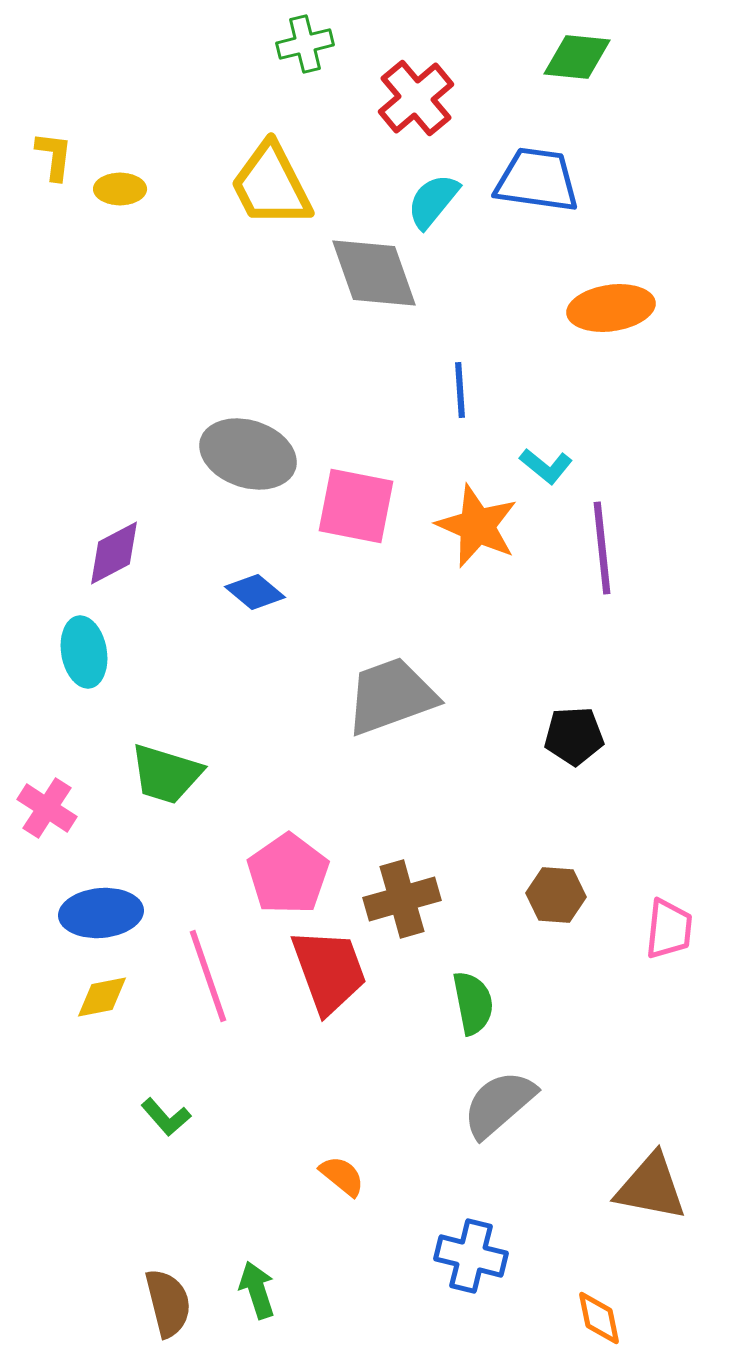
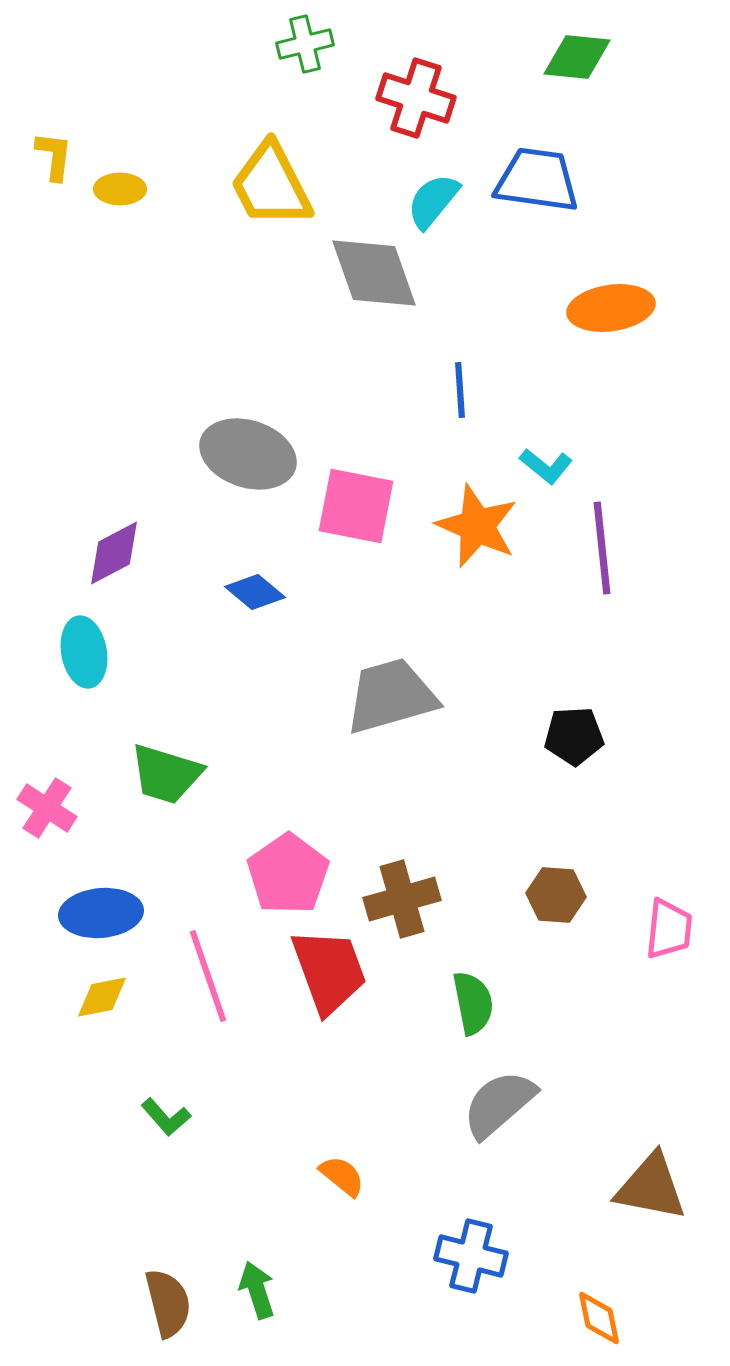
red cross: rotated 32 degrees counterclockwise
gray trapezoid: rotated 4 degrees clockwise
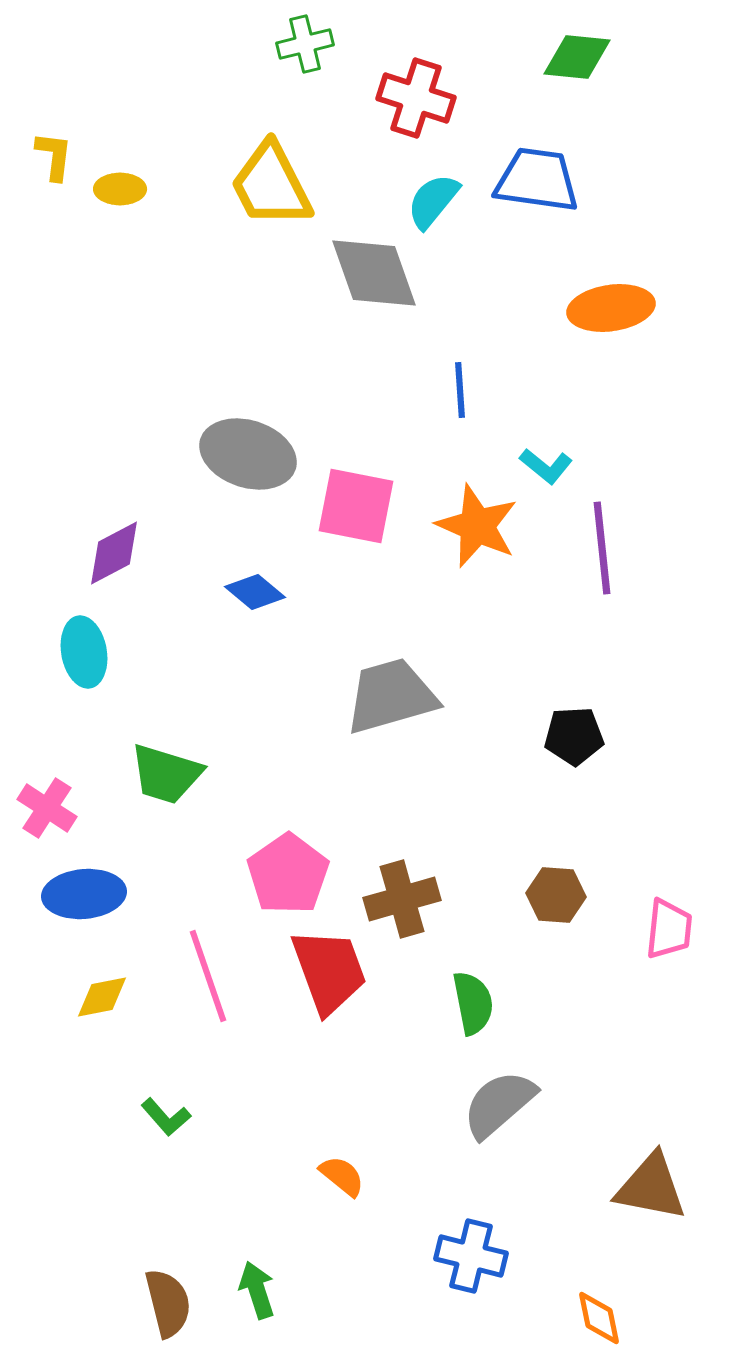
blue ellipse: moved 17 px left, 19 px up
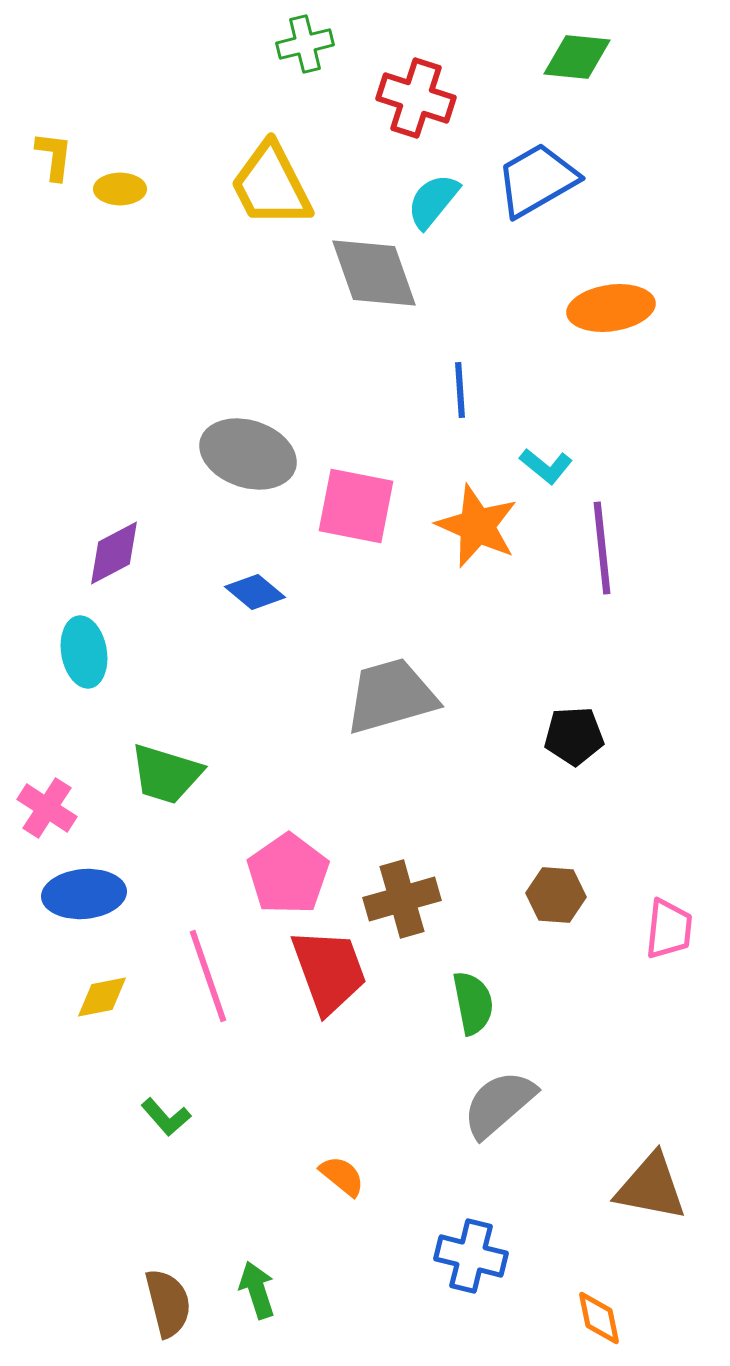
blue trapezoid: rotated 38 degrees counterclockwise
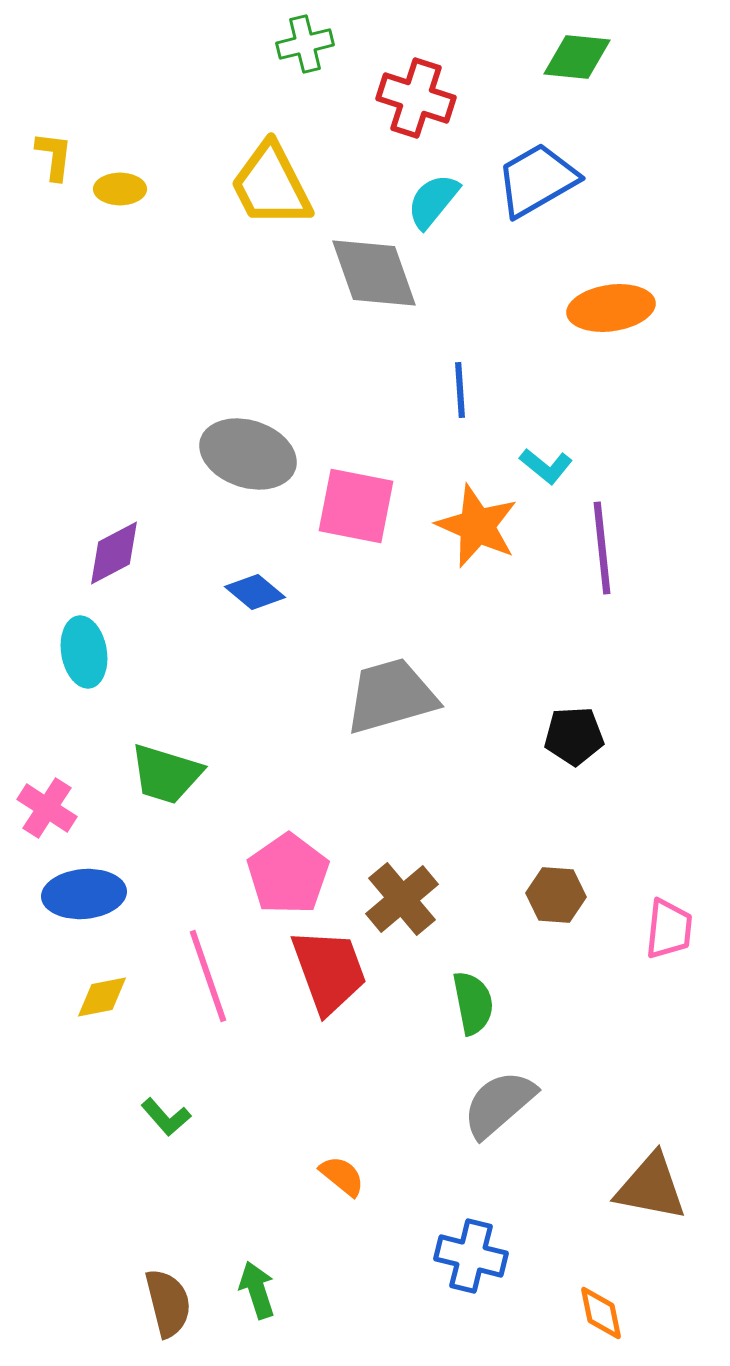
brown cross: rotated 24 degrees counterclockwise
orange diamond: moved 2 px right, 5 px up
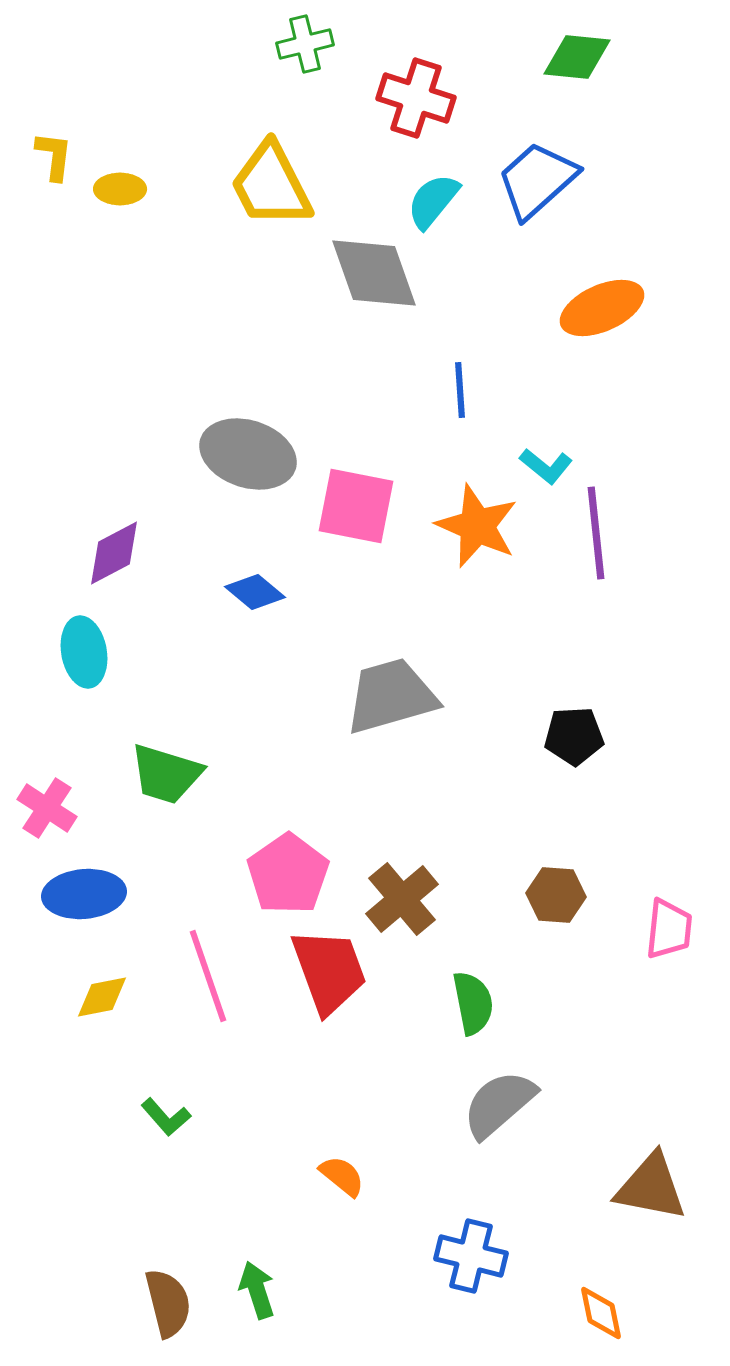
blue trapezoid: rotated 12 degrees counterclockwise
orange ellipse: moved 9 px left; rotated 16 degrees counterclockwise
purple line: moved 6 px left, 15 px up
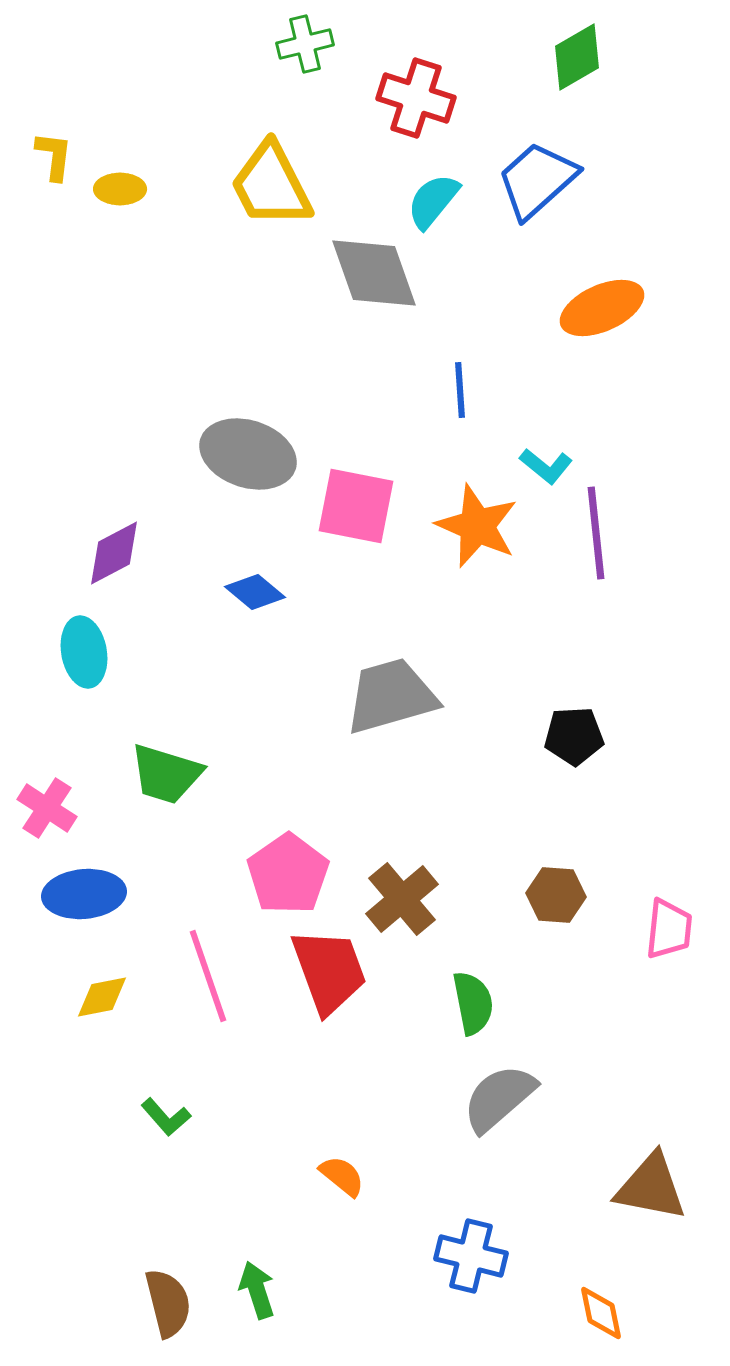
green diamond: rotated 36 degrees counterclockwise
gray semicircle: moved 6 px up
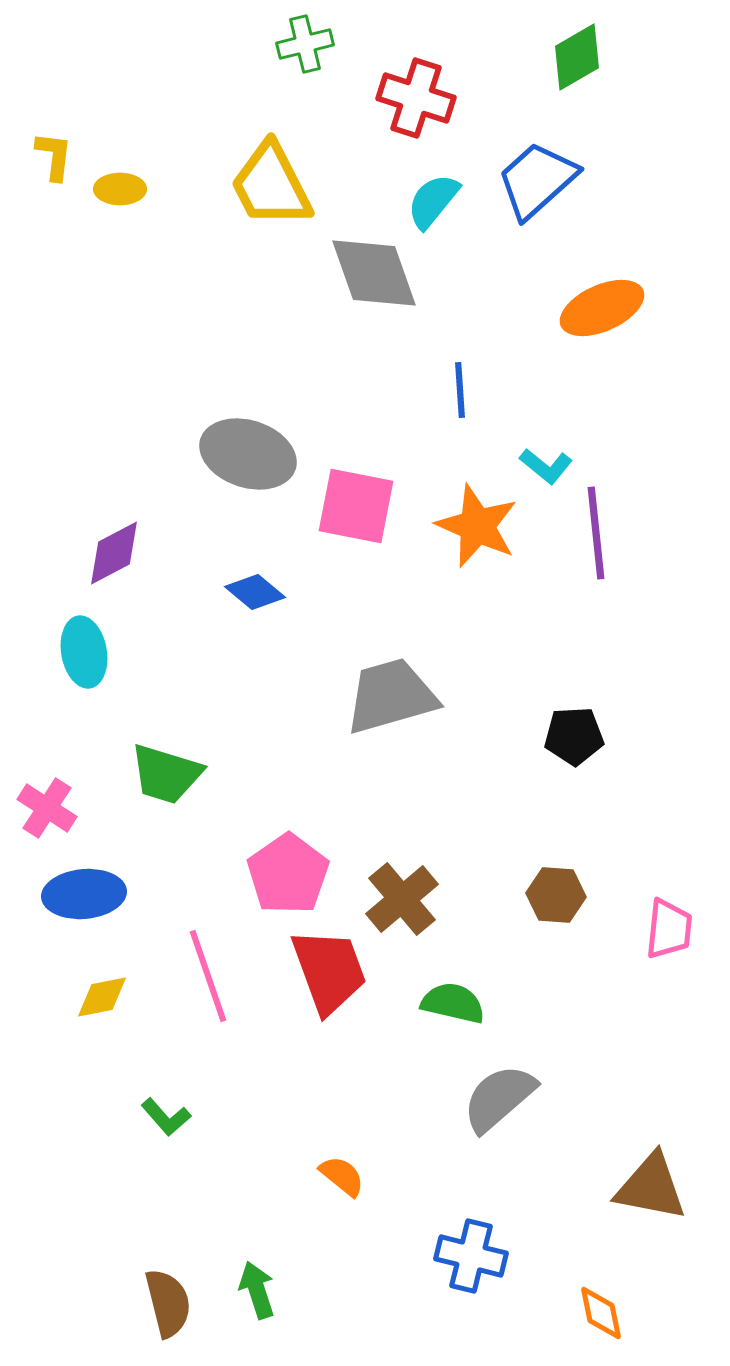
green semicircle: moved 20 px left; rotated 66 degrees counterclockwise
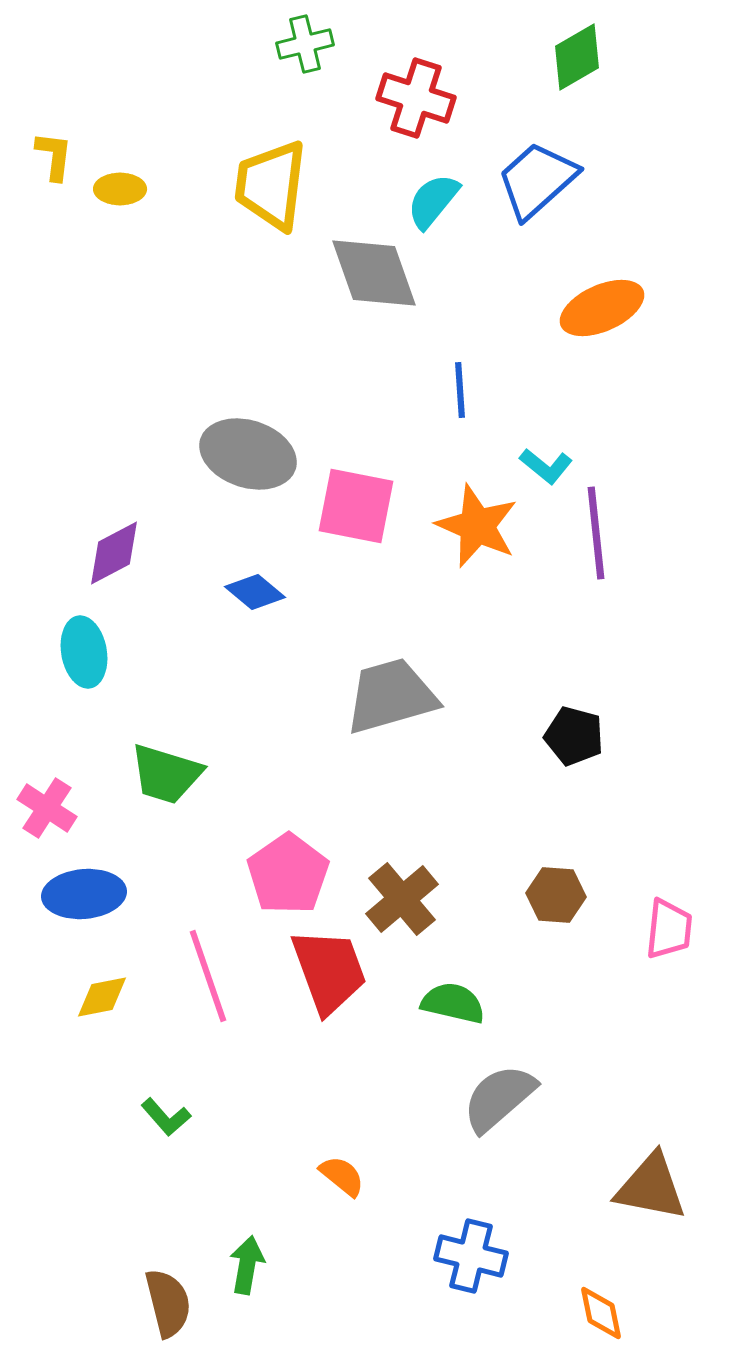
yellow trapezoid: rotated 34 degrees clockwise
black pentagon: rotated 18 degrees clockwise
green arrow: moved 10 px left, 25 px up; rotated 28 degrees clockwise
